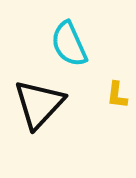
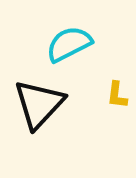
cyan semicircle: rotated 87 degrees clockwise
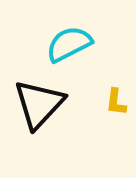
yellow L-shape: moved 1 px left, 7 px down
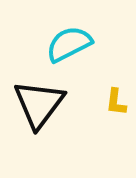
black triangle: rotated 6 degrees counterclockwise
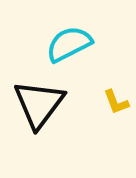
yellow L-shape: rotated 28 degrees counterclockwise
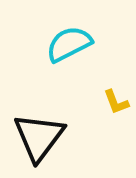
black triangle: moved 33 px down
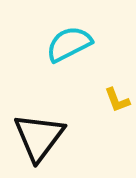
yellow L-shape: moved 1 px right, 2 px up
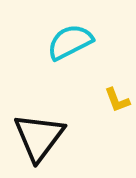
cyan semicircle: moved 1 px right, 2 px up
